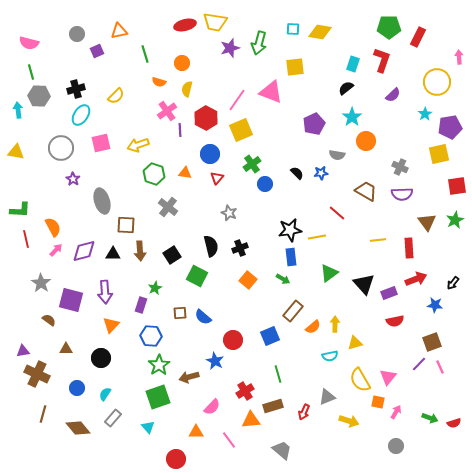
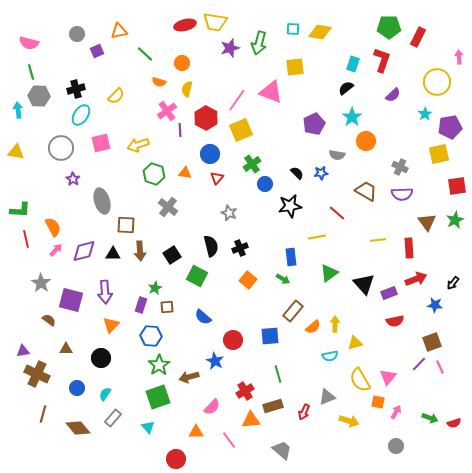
green line at (145, 54): rotated 30 degrees counterclockwise
black star at (290, 230): moved 24 px up
brown square at (180, 313): moved 13 px left, 6 px up
blue square at (270, 336): rotated 18 degrees clockwise
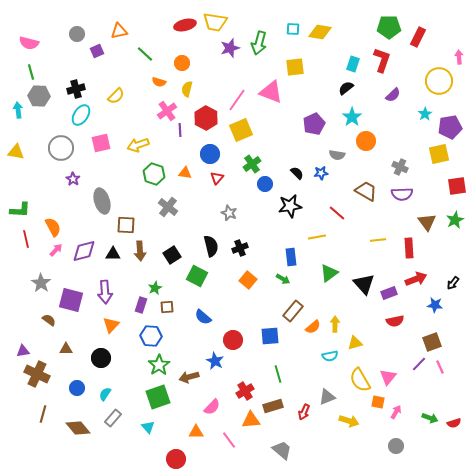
yellow circle at (437, 82): moved 2 px right, 1 px up
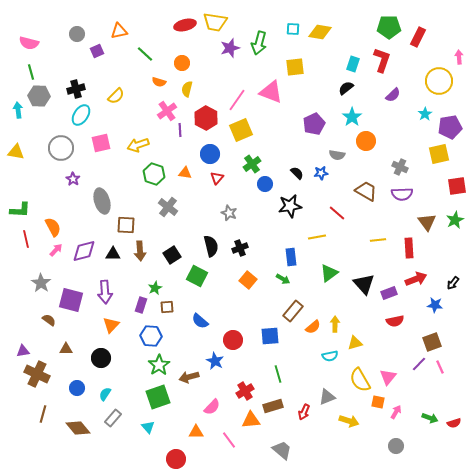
blue semicircle at (203, 317): moved 3 px left, 4 px down
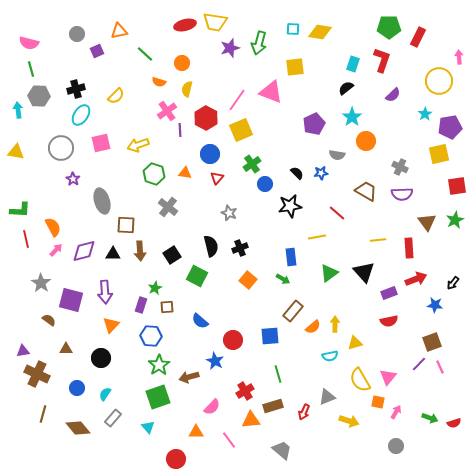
green line at (31, 72): moved 3 px up
black triangle at (364, 284): moved 12 px up
red semicircle at (395, 321): moved 6 px left
